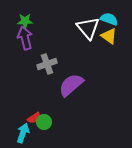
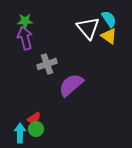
cyan semicircle: rotated 36 degrees clockwise
green circle: moved 8 px left, 7 px down
cyan arrow: moved 3 px left; rotated 18 degrees counterclockwise
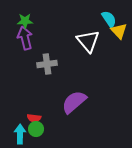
white triangle: moved 13 px down
yellow triangle: moved 10 px right, 5 px up; rotated 12 degrees clockwise
gray cross: rotated 12 degrees clockwise
purple semicircle: moved 3 px right, 17 px down
red semicircle: rotated 40 degrees clockwise
cyan arrow: moved 1 px down
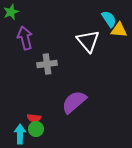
green star: moved 14 px left, 9 px up; rotated 21 degrees counterclockwise
yellow triangle: moved 1 px up; rotated 42 degrees counterclockwise
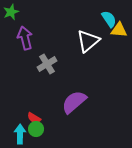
white triangle: rotated 30 degrees clockwise
gray cross: rotated 24 degrees counterclockwise
red semicircle: rotated 24 degrees clockwise
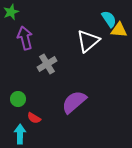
green circle: moved 18 px left, 30 px up
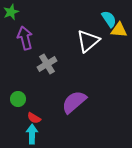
cyan arrow: moved 12 px right
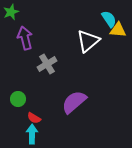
yellow triangle: moved 1 px left
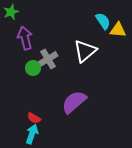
cyan semicircle: moved 6 px left, 2 px down
white triangle: moved 3 px left, 10 px down
gray cross: moved 1 px right, 5 px up
green circle: moved 15 px right, 31 px up
cyan arrow: rotated 18 degrees clockwise
